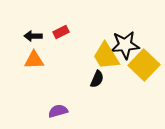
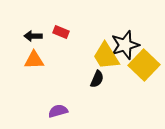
red rectangle: rotated 49 degrees clockwise
black star: rotated 12 degrees counterclockwise
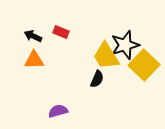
black arrow: rotated 24 degrees clockwise
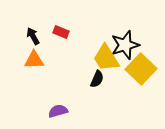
black arrow: rotated 36 degrees clockwise
yellow trapezoid: moved 2 px down
yellow square: moved 3 px left, 4 px down
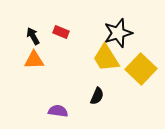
black star: moved 7 px left, 12 px up
black semicircle: moved 17 px down
purple semicircle: rotated 24 degrees clockwise
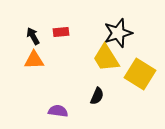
red rectangle: rotated 28 degrees counterclockwise
yellow square: moved 1 px left, 5 px down; rotated 12 degrees counterclockwise
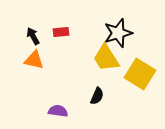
orange triangle: rotated 15 degrees clockwise
